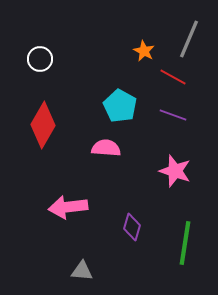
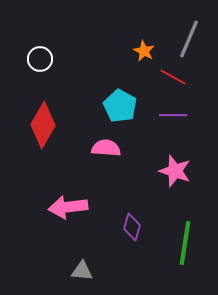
purple line: rotated 20 degrees counterclockwise
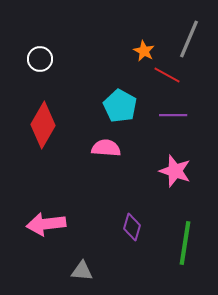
red line: moved 6 px left, 2 px up
pink arrow: moved 22 px left, 17 px down
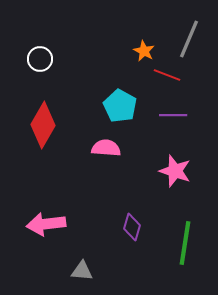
red line: rotated 8 degrees counterclockwise
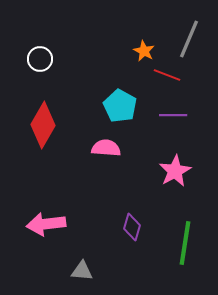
pink star: rotated 24 degrees clockwise
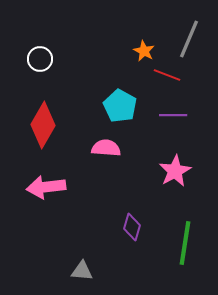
pink arrow: moved 37 px up
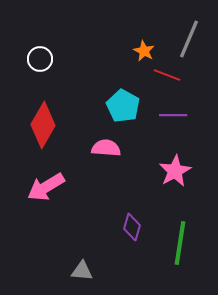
cyan pentagon: moved 3 px right
pink arrow: rotated 24 degrees counterclockwise
green line: moved 5 px left
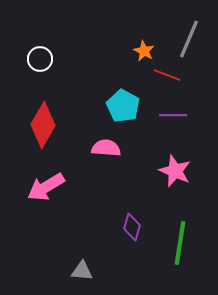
pink star: rotated 20 degrees counterclockwise
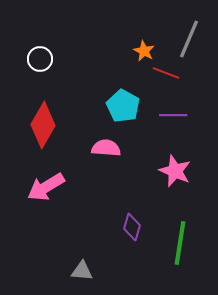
red line: moved 1 px left, 2 px up
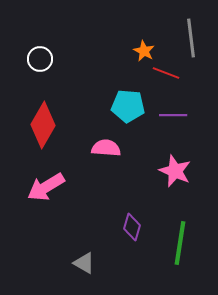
gray line: moved 2 px right, 1 px up; rotated 30 degrees counterclockwise
cyan pentagon: moved 5 px right; rotated 24 degrees counterclockwise
gray triangle: moved 2 px right, 8 px up; rotated 25 degrees clockwise
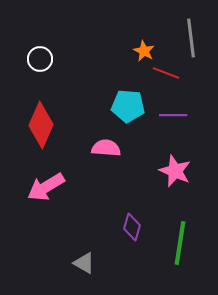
red diamond: moved 2 px left; rotated 6 degrees counterclockwise
